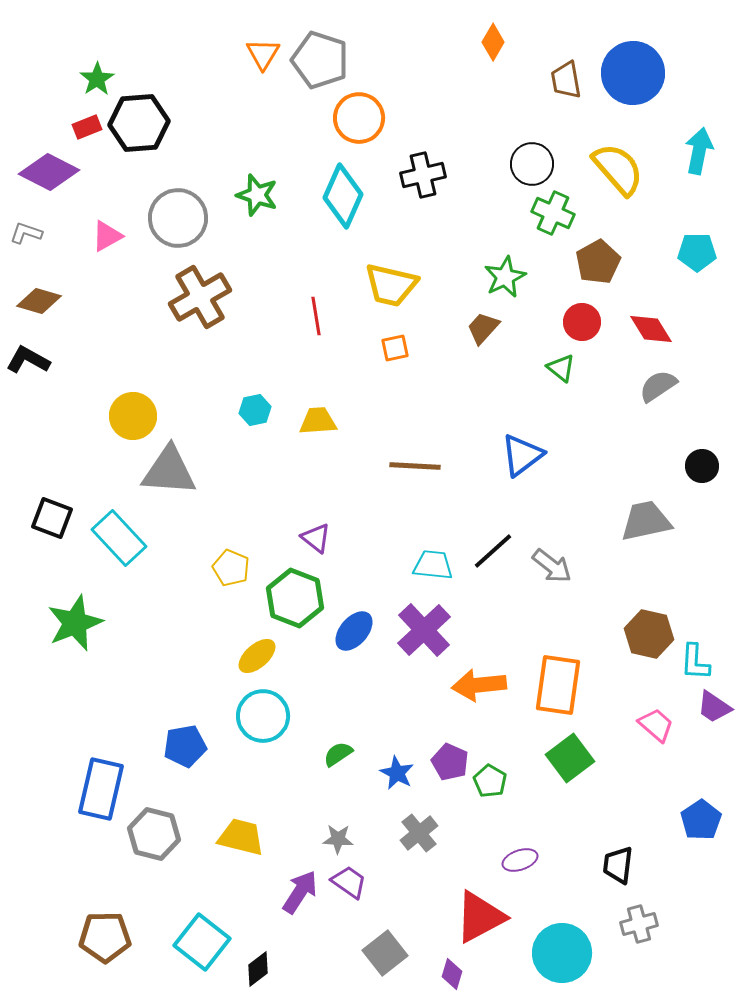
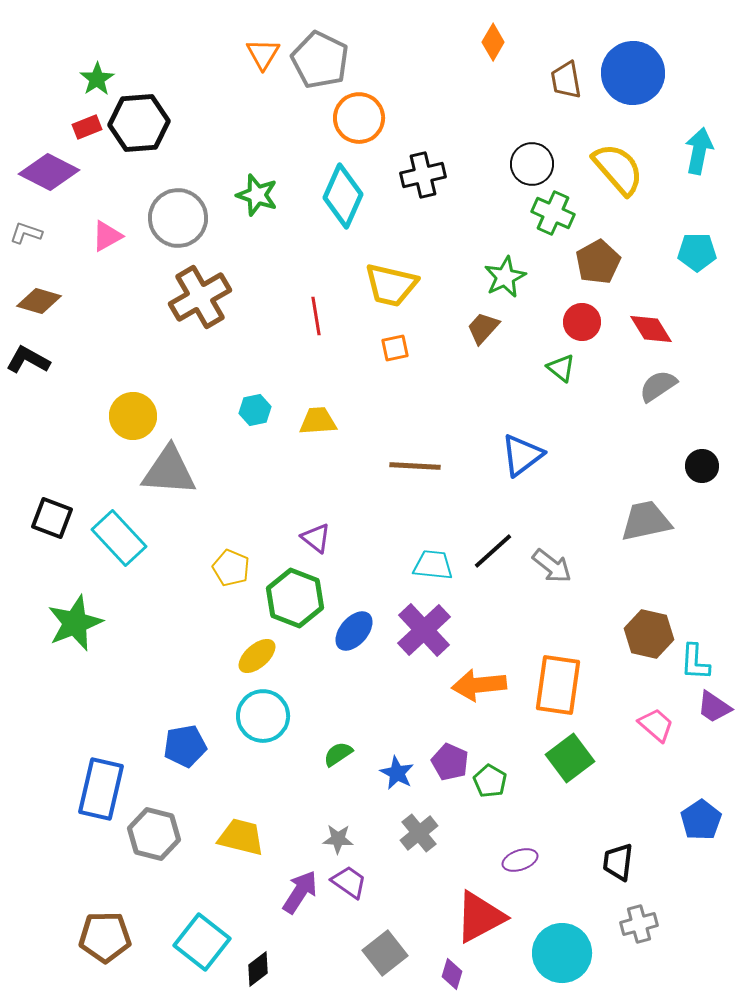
gray pentagon at (320, 60): rotated 8 degrees clockwise
black trapezoid at (618, 865): moved 3 px up
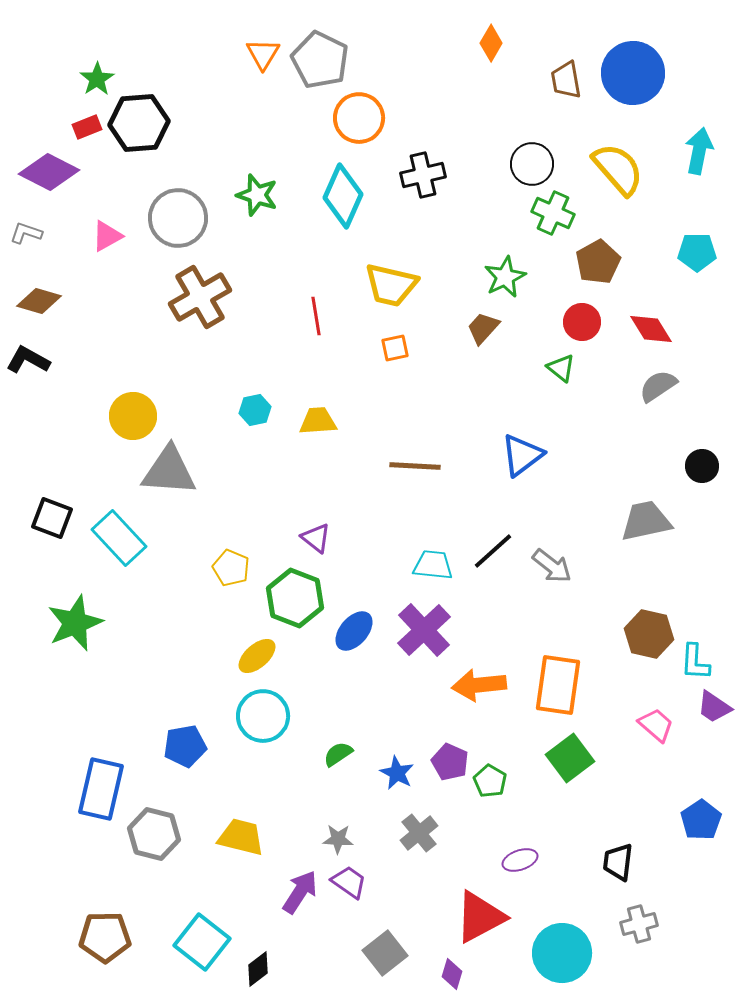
orange diamond at (493, 42): moved 2 px left, 1 px down
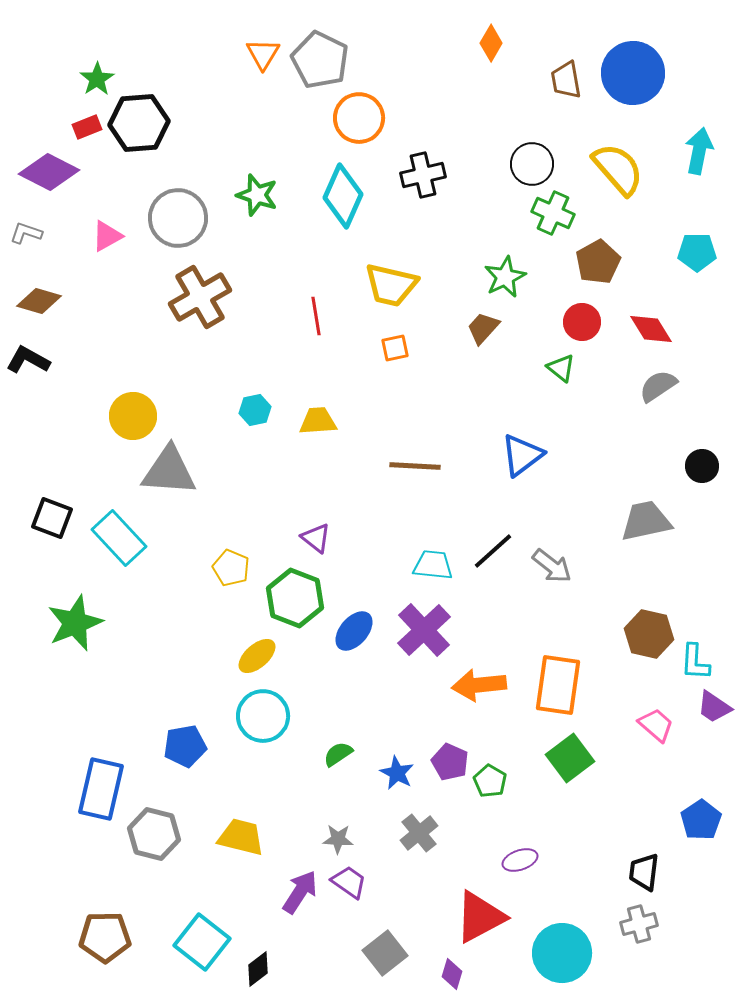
black trapezoid at (618, 862): moved 26 px right, 10 px down
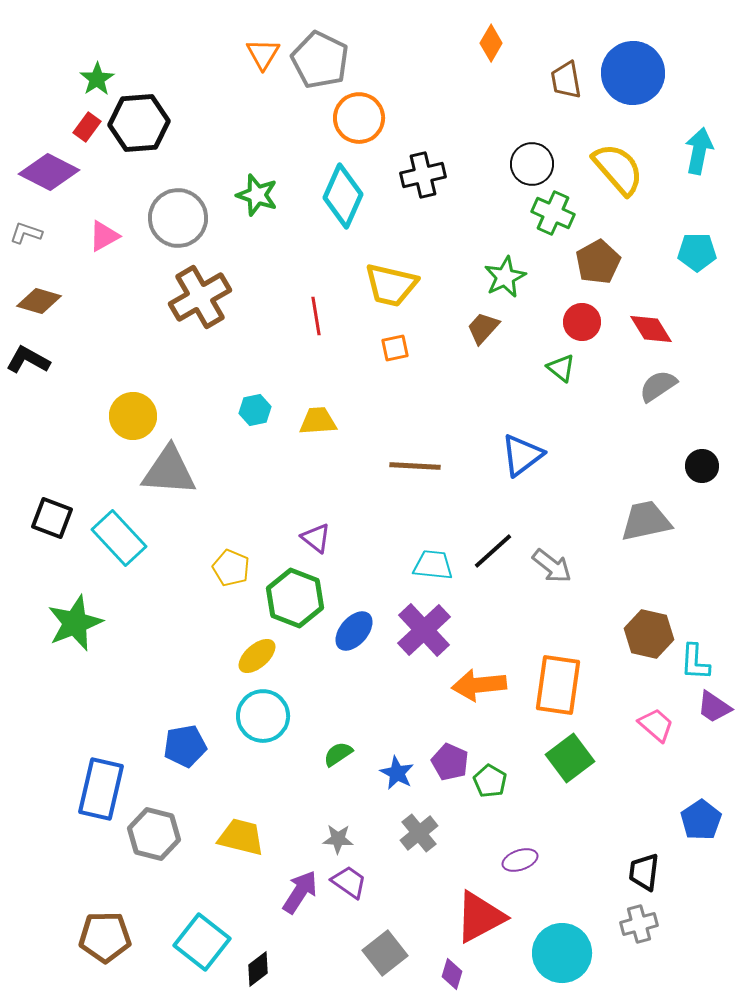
red rectangle at (87, 127): rotated 32 degrees counterclockwise
pink triangle at (107, 236): moved 3 px left
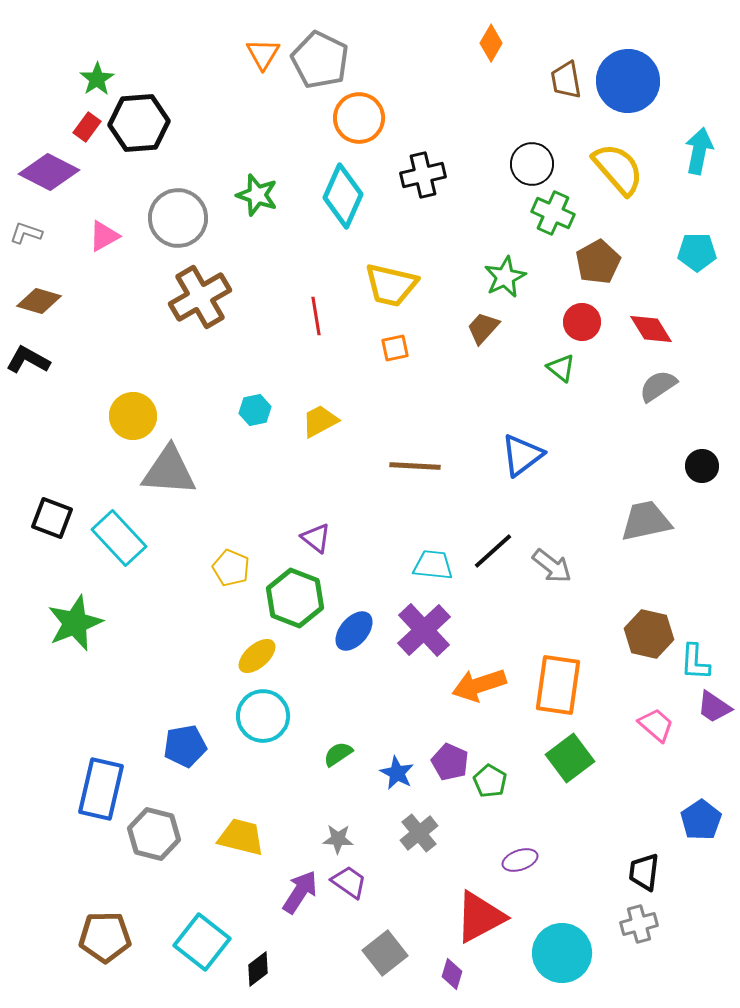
blue circle at (633, 73): moved 5 px left, 8 px down
yellow trapezoid at (318, 421): moved 2 px right; rotated 24 degrees counterclockwise
orange arrow at (479, 685): rotated 12 degrees counterclockwise
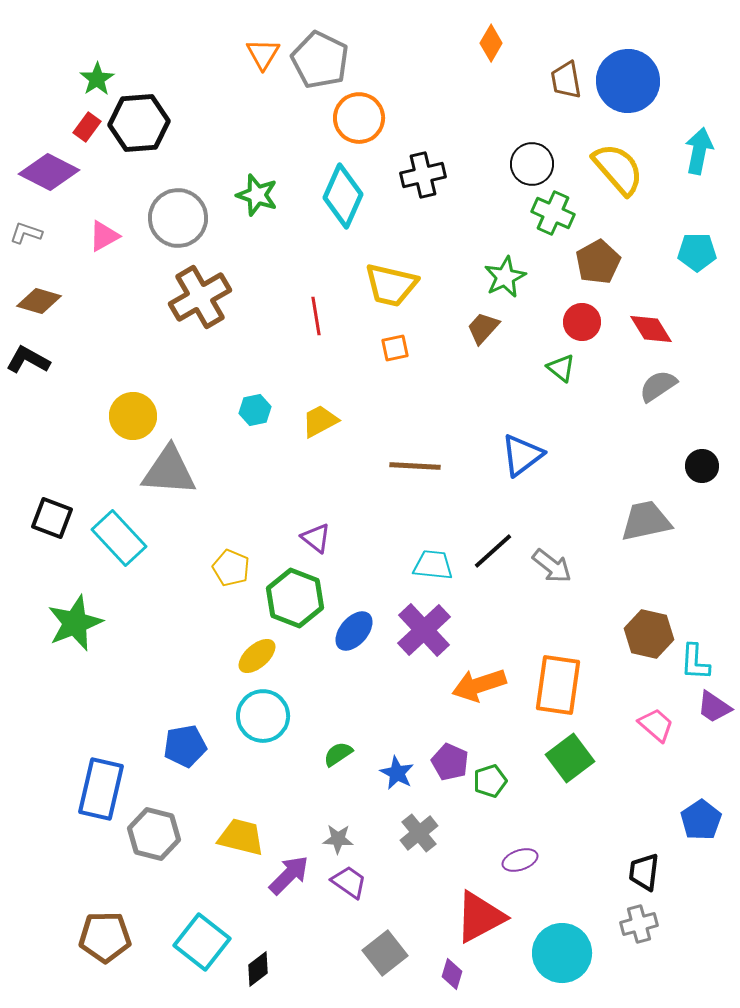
green pentagon at (490, 781): rotated 24 degrees clockwise
purple arrow at (300, 892): moved 11 px left, 17 px up; rotated 12 degrees clockwise
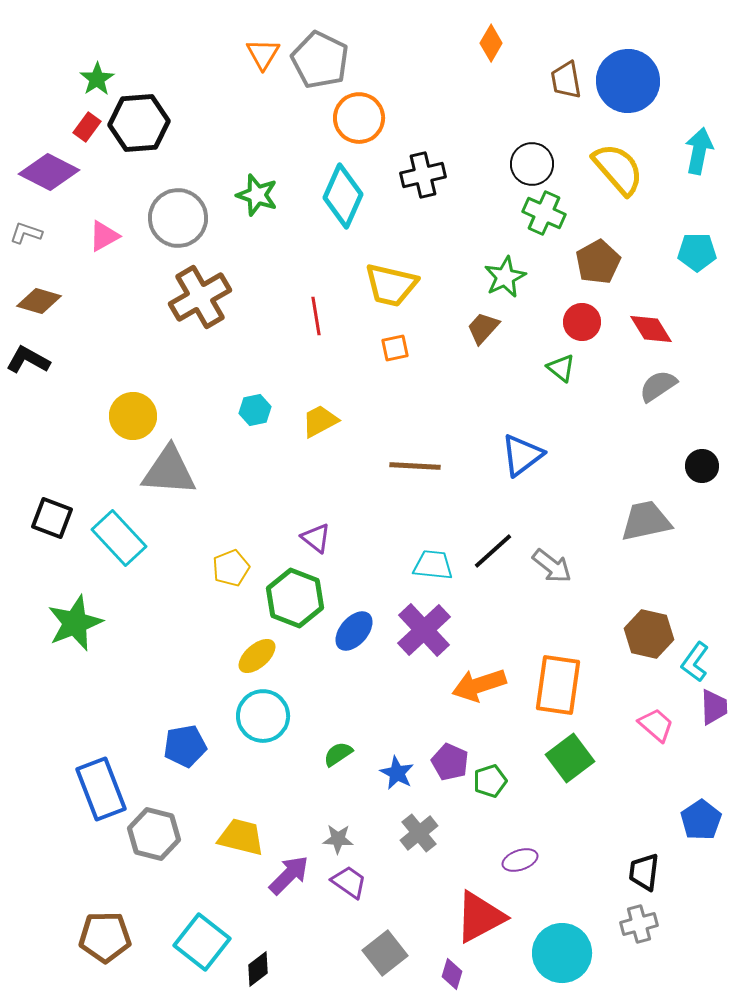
green cross at (553, 213): moved 9 px left
yellow pentagon at (231, 568): rotated 27 degrees clockwise
cyan L-shape at (695, 662): rotated 33 degrees clockwise
purple trapezoid at (714, 707): rotated 126 degrees counterclockwise
blue rectangle at (101, 789): rotated 34 degrees counterclockwise
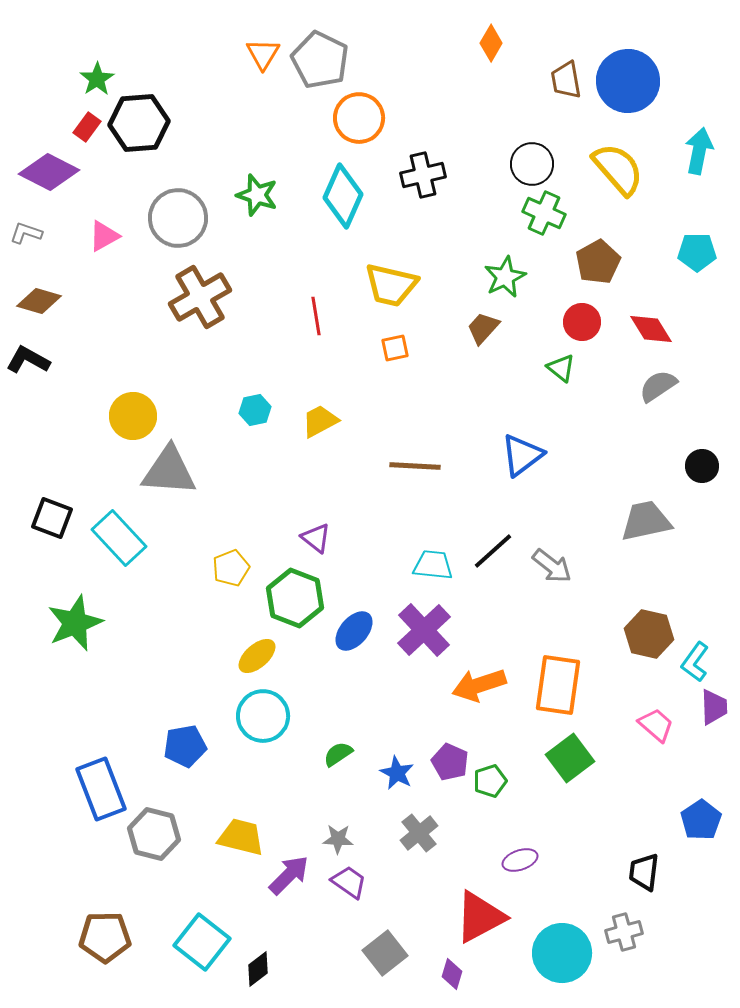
gray cross at (639, 924): moved 15 px left, 8 px down
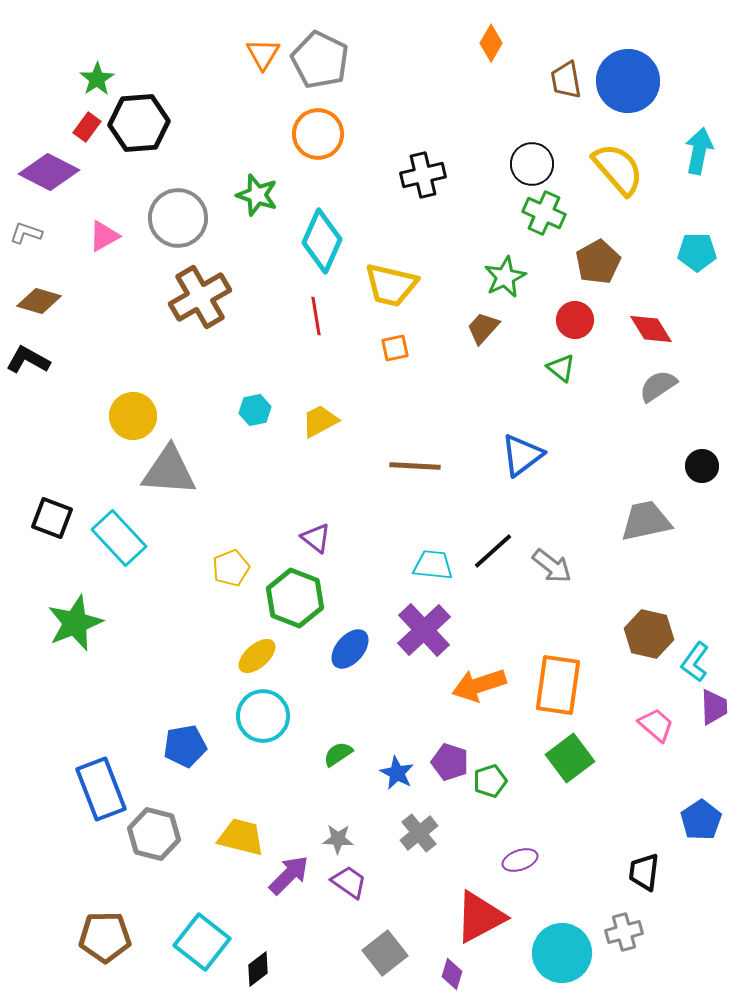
orange circle at (359, 118): moved 41 px left, 16 px down
cyan diamond at (343, 196): moved 21 px left, 45 px down
red circle at (582, 322): moved 7 px left, 2 px up
blue ellipse at (354, 631): moved 4 px left, 18 px down
purple pentagon at (450, 762): rotated 6 degrees counterclockwise
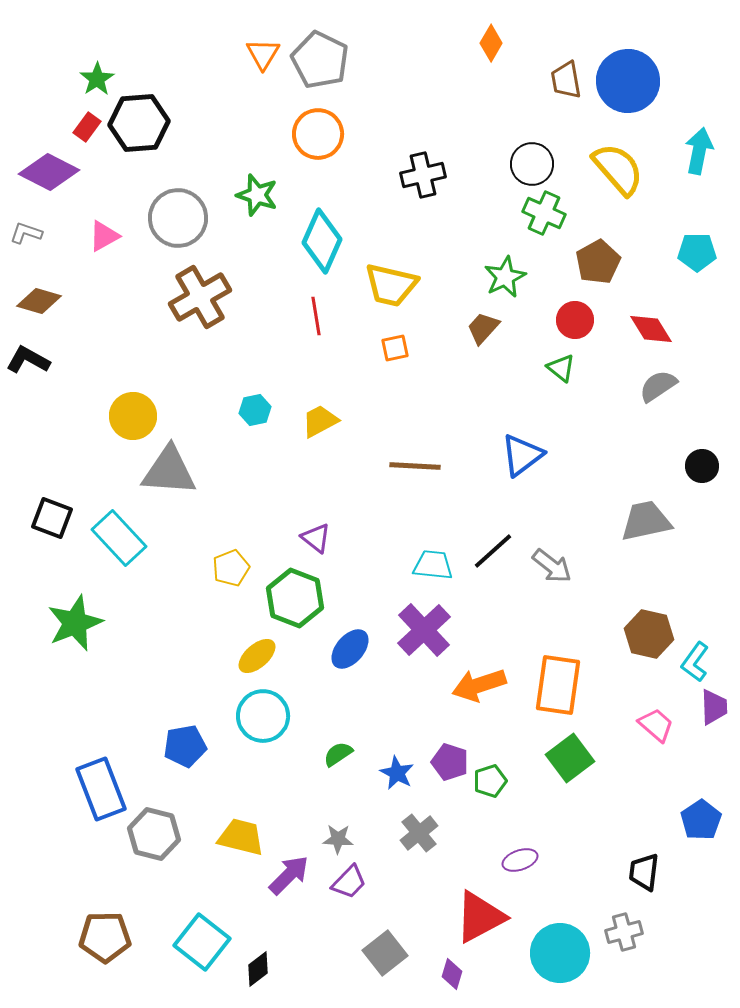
purple trapezoid at (349, 882): rotated 99 degrees clockwise
cyan circle at (562, 953): moved 2 px left
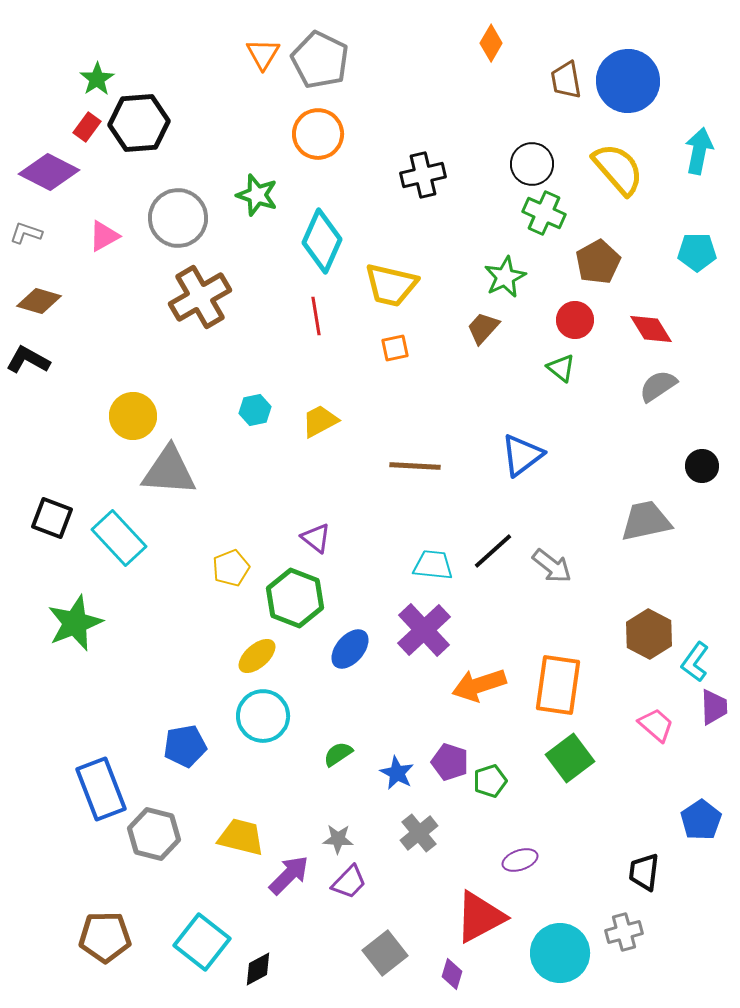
brown hexagon at (649, 634): rotated 15 degrees clockwise
black diamond at (258, 969): rotated 9 degrees clockwise
